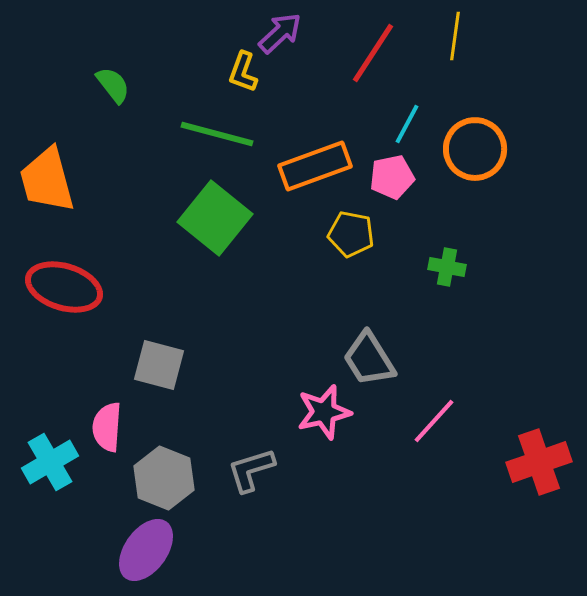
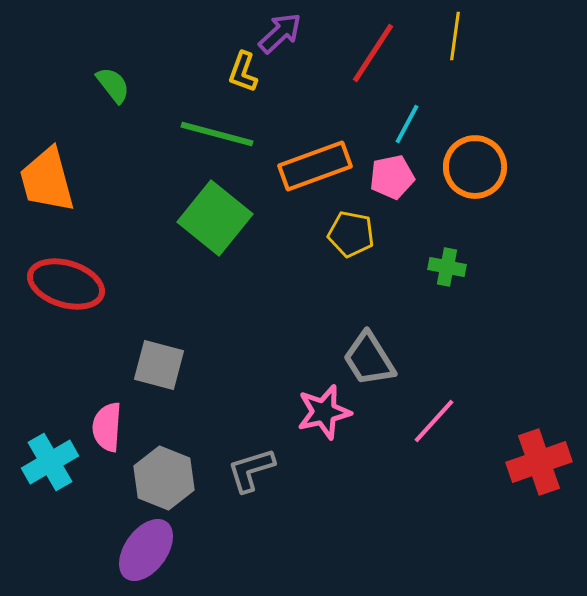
orange circle: moved 18 px down
red ellipse: moved 2 px right, 3 px up
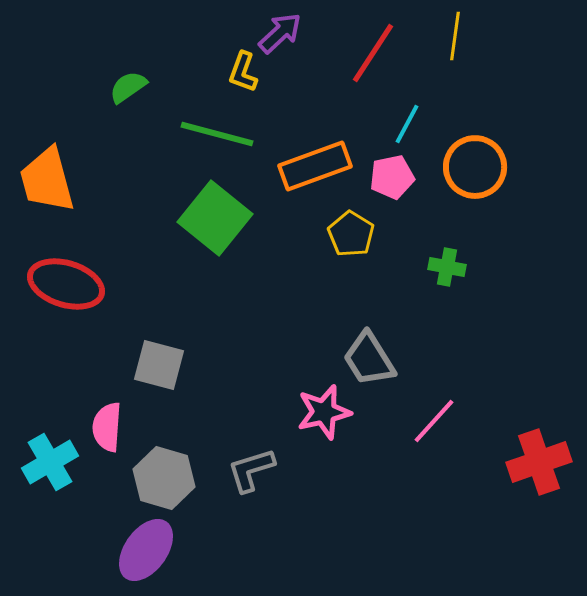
green semicircle: moved 15 px right, 2 px down; rotated 87 degrees counterclockwise
yellow pentagon: rotated 21 degrees clockwise
gray hexagon: rotated 6 degrees counterclockwise
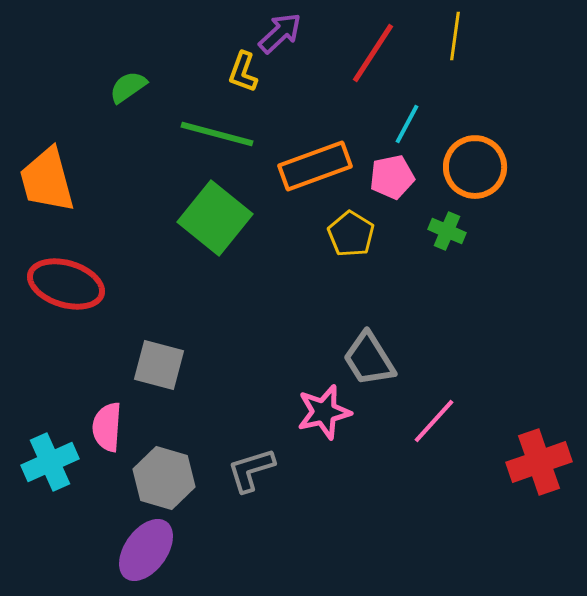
green cross: moved 36 px up; rotated 12 degrees clockwise
cyan cross: rotated 6 degrees clockwise
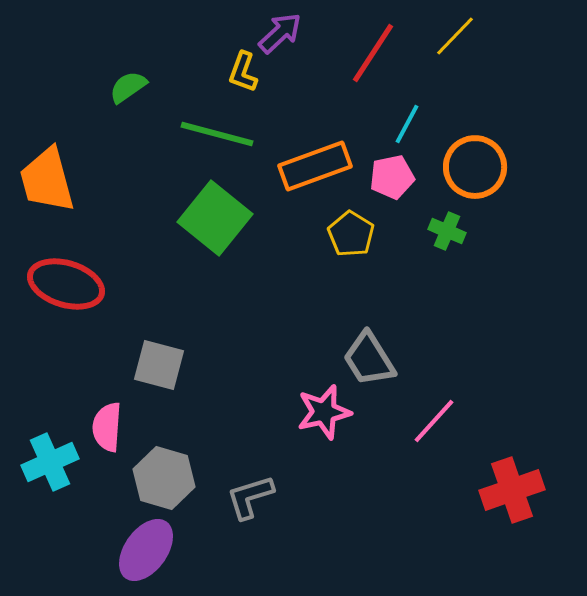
yellow line: rotated 36 degrees clockwise
red cross: moved 27 px left, 28 px down
gray L-shape: moved 1 px left, 27 px down
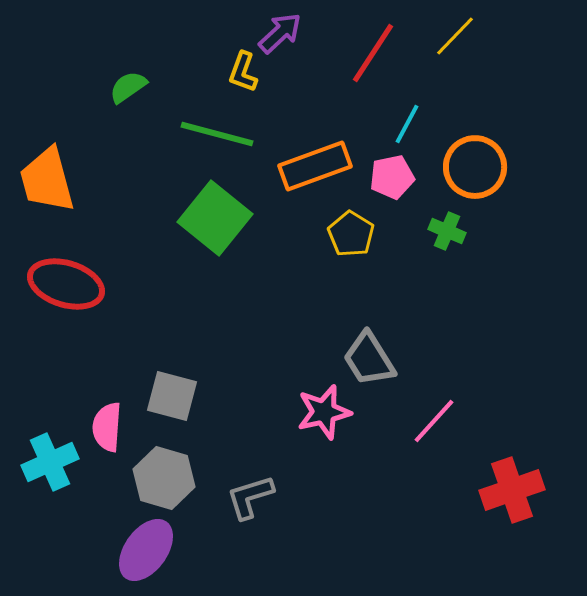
gray square: moved 13 px right, 31 px down
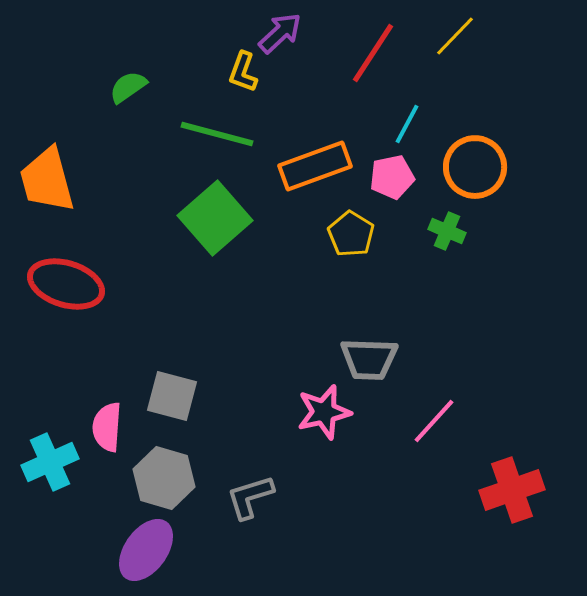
green square: rotated 10 degrees clockwise
gray trapezoid: rotated 56 degrees counterclockwise
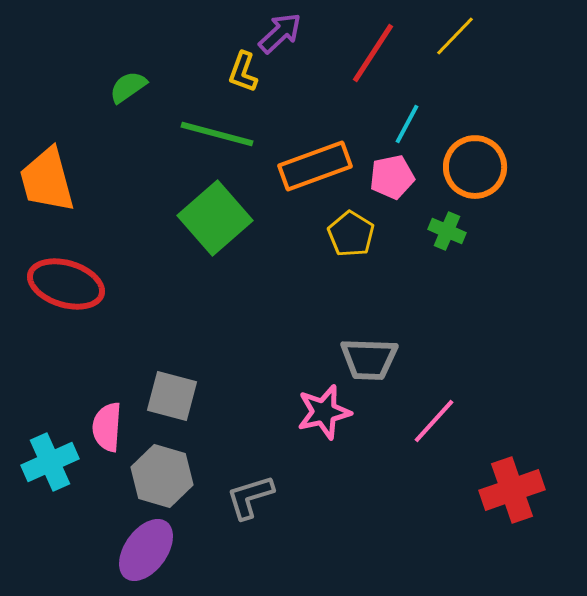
gray hexagon: moved 2 px left, 2 px up
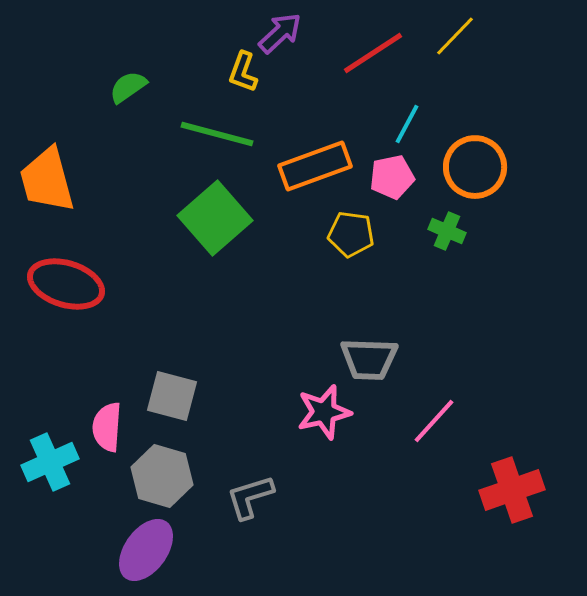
red line: rotated 24 degrees clockwise
yellow pentagon: rotated 24 degrees counterclockwise
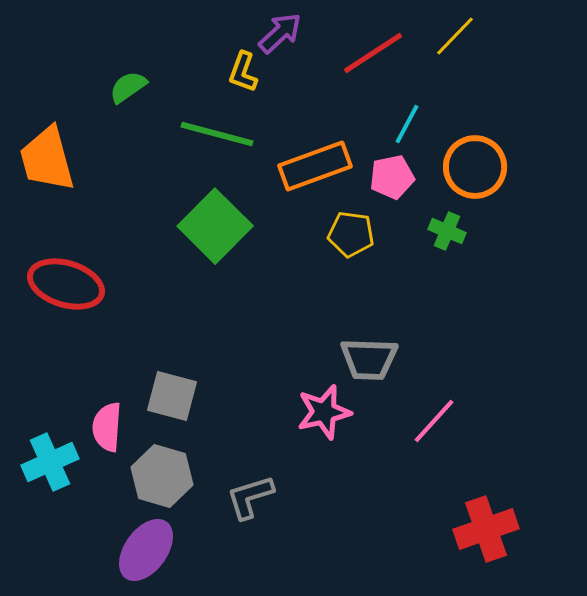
orange trapezoid: moved 21 px up
green square: moved 8 px down; rotated 4 degrees counterclockwise
red cross: moved 26 px left, 39 px down
